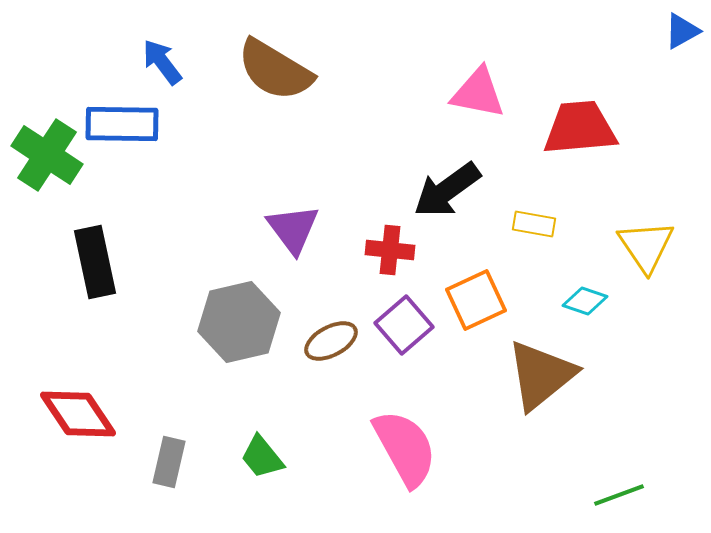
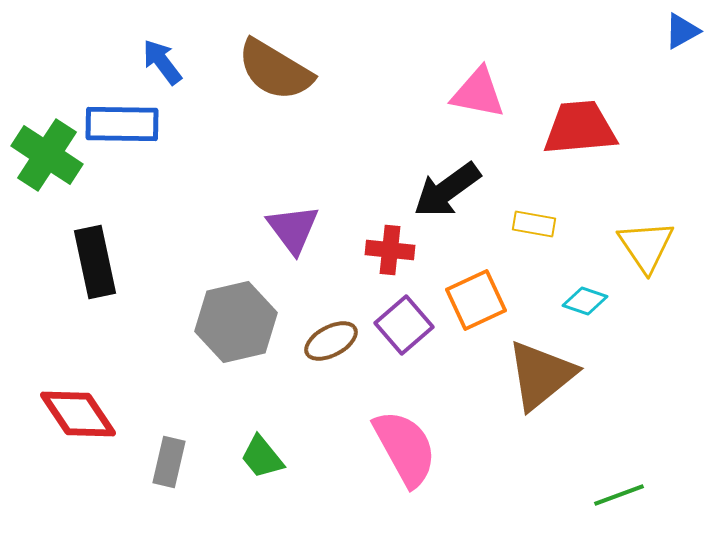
gray hexagon: moved 3 px left
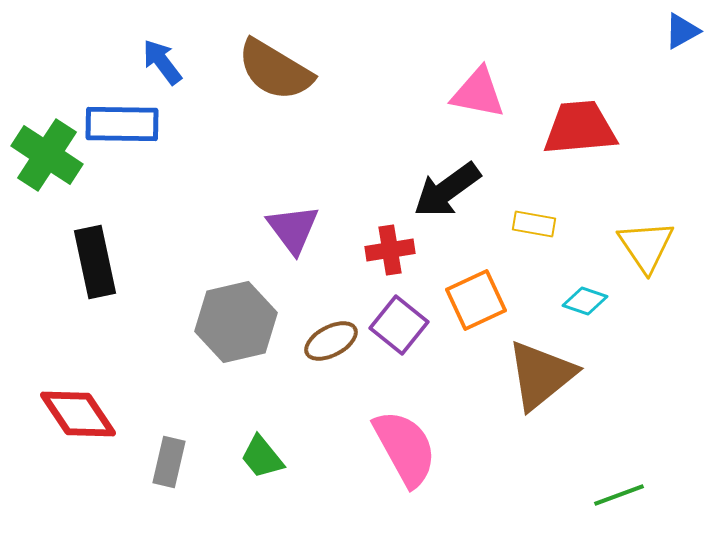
red cross: rotated 15 degrees counterclockwise
purple square: moved 5 px left; rotated 10 degrees counterclockwise
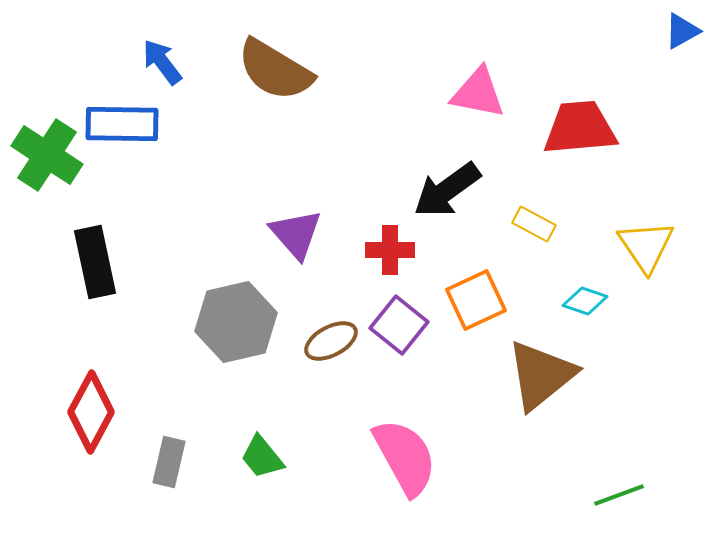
yellow rectangle: rotated 18 degrees clockwise
purple triangle: moved 3 px right, 5 px down; rotated 4 degrees counterclockwise
red cross: rotated 9 degrees clockwise
red diamond: moved 13 px right, 2 px up; rotated 62 degrees clockwise
pink semicircle: moved 9 px down
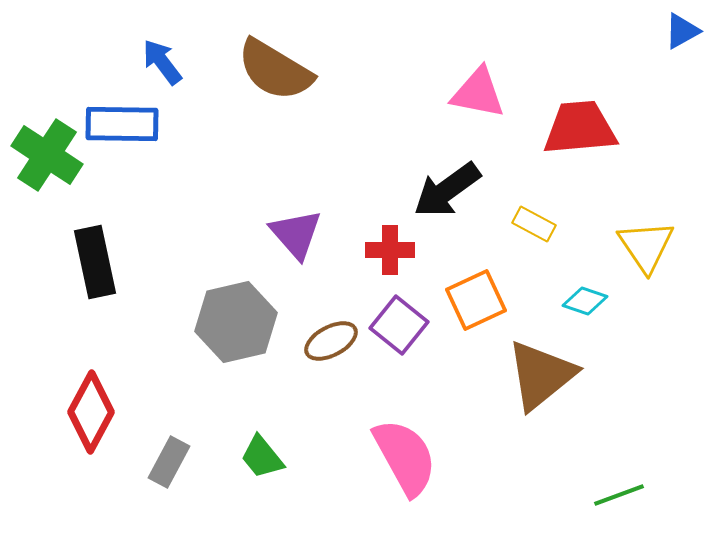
gray rectangle: rotated 15 degrees clockwise
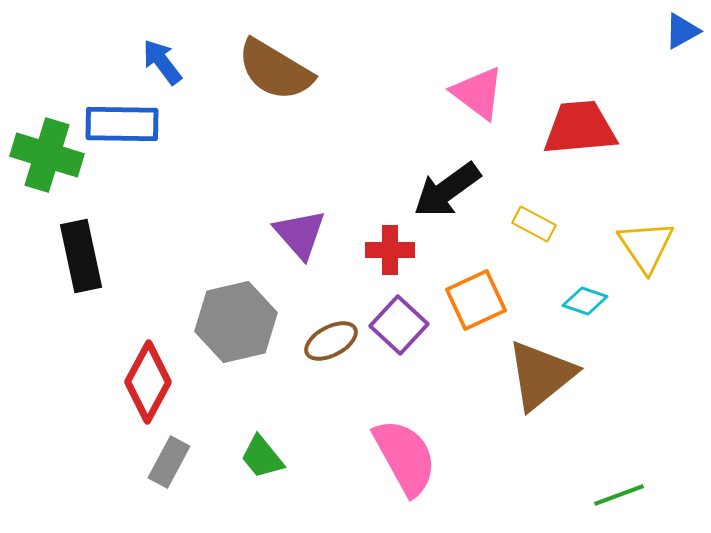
pink triangle: rotated 26 degrees clockwise
green cross: rotated 16 degrees counterclockwise
purple triangle: moved 4 px right
black rectangle: moved 14 px left, 6 px up
purple square: rotated 4 degrees clockwise
red diamond: moved 57 px right, 30 px up
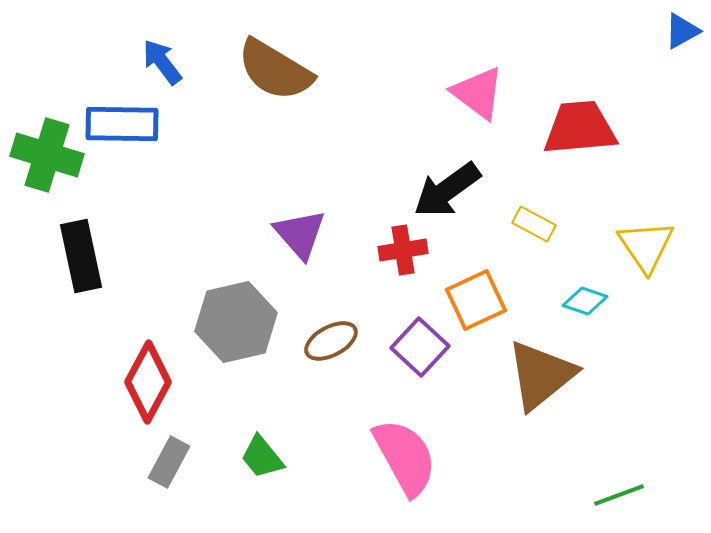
red cross: moved 13 px right; rotated 9 degrees counterclockwise
purple square: moved 21 px right, 22 px down
